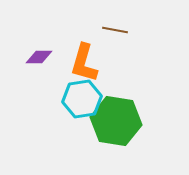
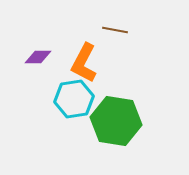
purple diamond: moved 1 px left
orange L-shape: rotated 12 degrees clockwise
cyan hexagon: moved 8 px left
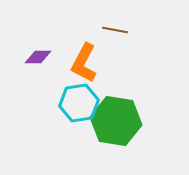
cyan hexagon: moved 5 px right, 4 px down
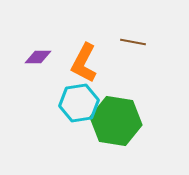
brown line: moved 18 px right, 12 px down
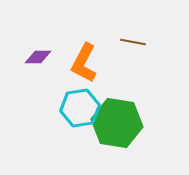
cyan hexagon: moved 1 px right, 5 px down
green hexagon: moved 1 px right, 2 px down
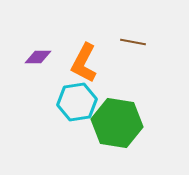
cyan hexagon: moved 3 px left, 6 px up
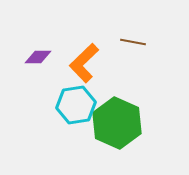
orange L-shape: rotated 18 degrees clockwise
cyan hexagon: moved 1 px left, 3 px down
green hexagon: rotated 15 degrees clockwise
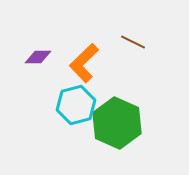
brown line: rotated 15 degrees clockwise
cyan hexagon: rotated 6 degrees counterclockwise
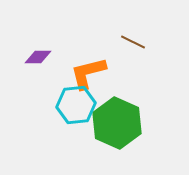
orange L-shape: moved 4 px right, 10 px down; rotated 30 degrees clockwise
cyan hexagon: rotated 9 degrees clockwise
